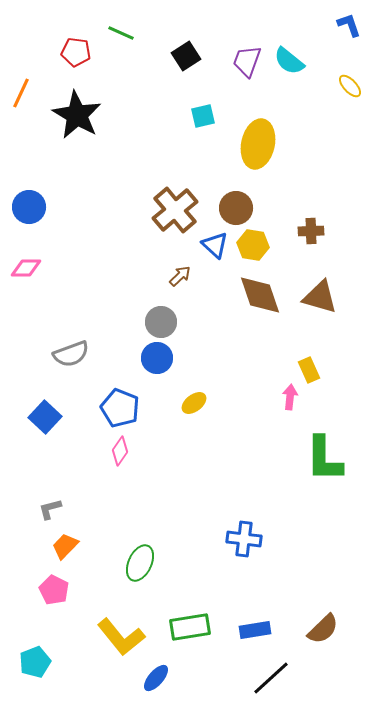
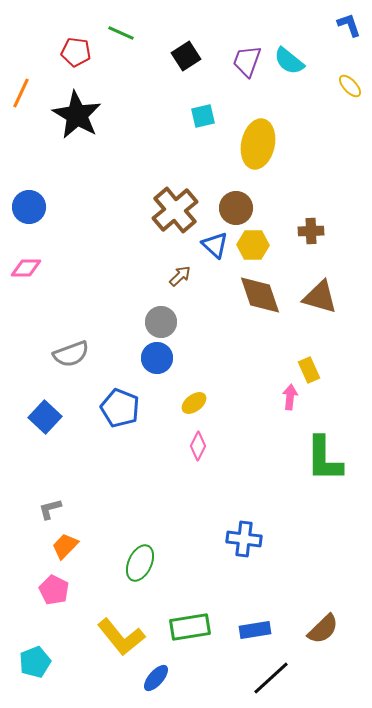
yellow hexagon at (253, 245): rotated 8 degrees counterclockwise
pink diamond at (120, 451): moved 78 px right, 5 px up; rotated 8 degrees counterclockwise
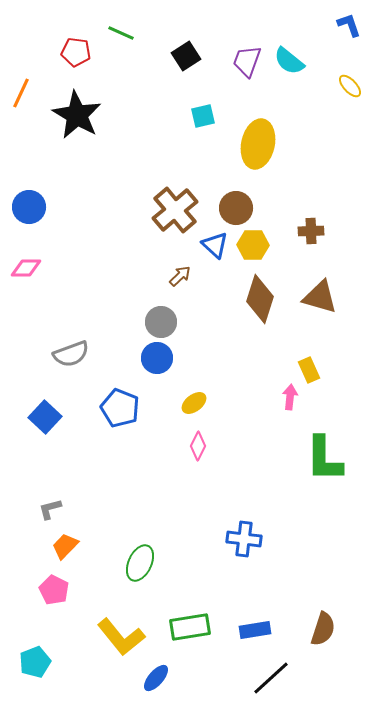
brown diamond at (260, 295): moved 4 px down; rotated 36 degrees clockwise
brown semicircle at (323, 629): rotated 28 degrees counterclockwise
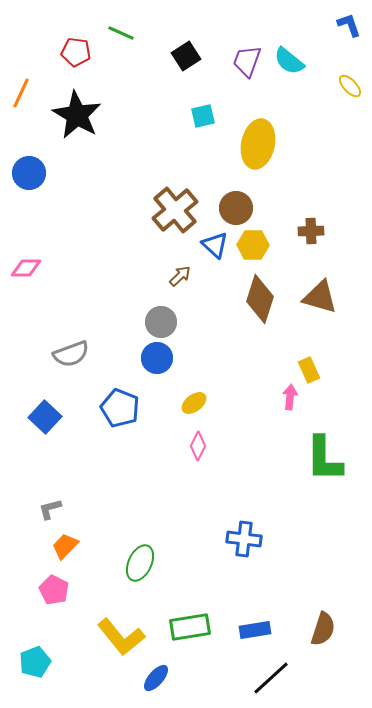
blue circle at (29, 207): moved 34 px up
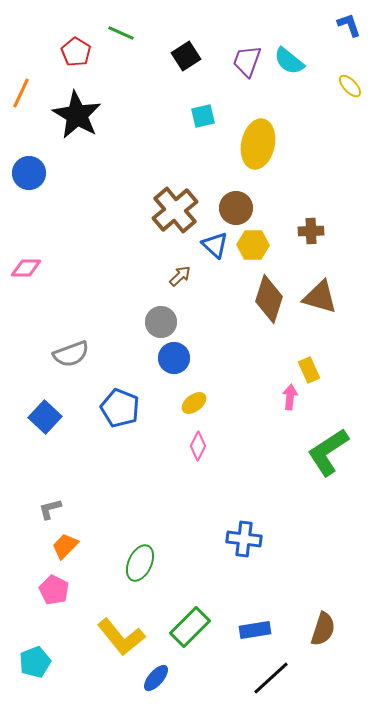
red pentagon at (76, 52): rotated 24 degrees clockwise
brown diamond at (260, 299): moved 9 px right
blue circle at (157, 358): moved 17 px right
green L-shape at (324, 459): moved 4 px right, 7 px up; rotated 57 degrees clockwise
green rectangle at (190, 627): rotated 36 degrees counterclockwise
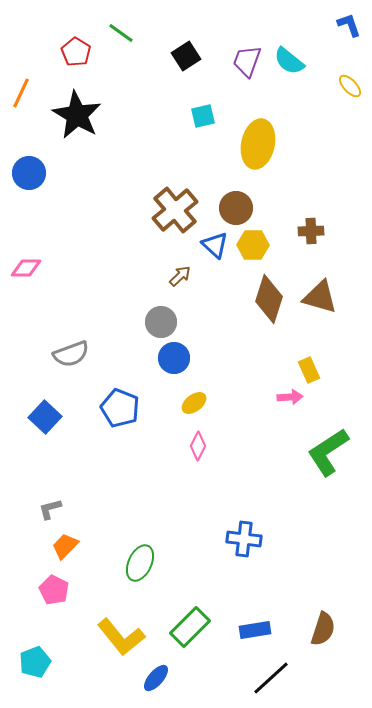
green line at (121, 33): rotated 12 degrees clockwise
pink arrow at (290, 397): rotated 80 degrees clockwise
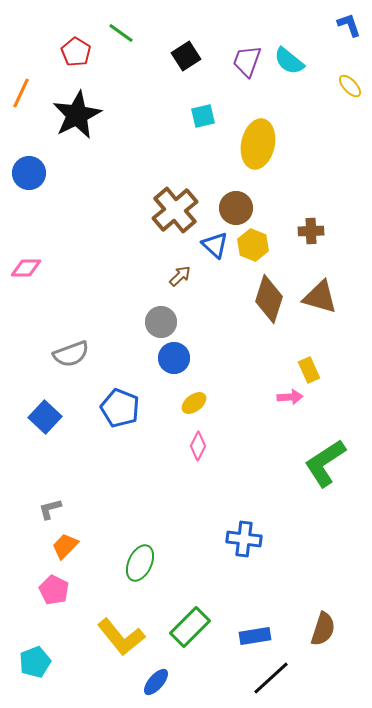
black star at (77, 115): rotated 15 degrees clockwise
yellow hexagon at (253, 245): rotated 20 degrees clockwise
green L-shape at (328, 452): moved 3 px left, 11 px down
blue rectangle at (255, 630): moved 6 px down
blue ellipse at (156, 678): moved 4 px down
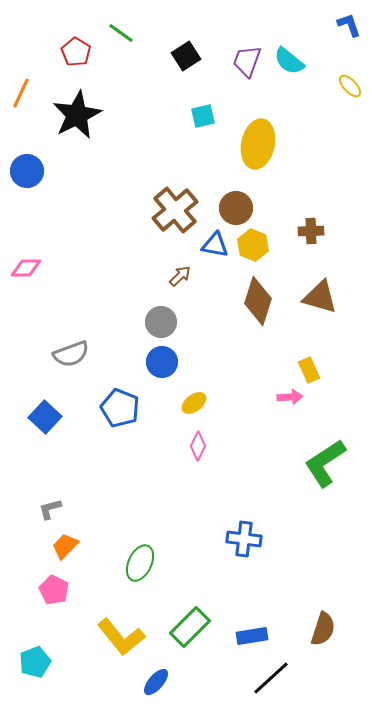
blue circle at (29, 173): moved 2 px left, 2 px up
blue triangle at (215, 245): rotated 32 degrees counterclockwise
brown diamond at (269, 299): moved 11 px left, 2 px down
blue circle at (174, 358): moved 12 px left, 4 px down
blue rectangle at (255, 636): moved 3 px left
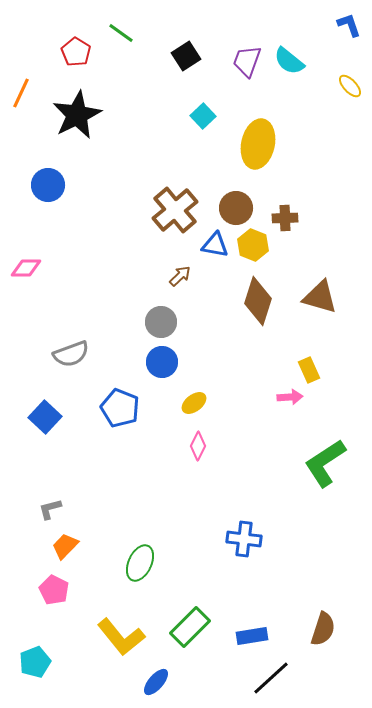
cyan square at (203, 116): rotated 30 degrees counterclockwise
blue circle at (27, 171): moved 21 px right, 14 px down
brown cross at (311, 231): moved 26 px left, 13 px up
